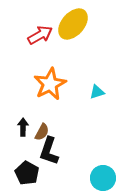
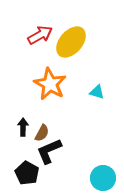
yellow ellipse: moved 2 px left, 18 px down
orange star: rotated 16 degrees counterclockwise
cyan triangle: rotated 35 degrees clockwise
brown semicircle: moved 1 px down
black L-shape: rotated 48 degrees clockwise
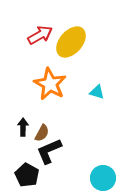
black pentagon: moved 2 px down
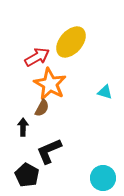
red arrow: moved 3 px left, 22 px down
cyan triangle: moved 8 px right
brown semicircle: moved 25 px up
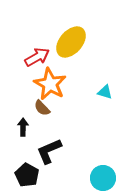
brown semicircle: rotated 108 degrees clockwise
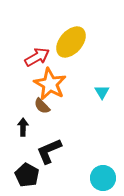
cyan triangle: moved 3 px left; rotated 42 degrees clockwise
brown semicircle: moved 2 px up
